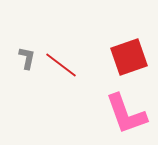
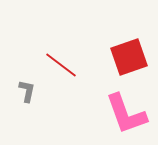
gray L-shape: moved 33 px down
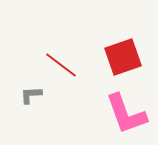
red square: moved 6 px left
gray L-shape: moved 4 px right, 4 px down; rotated 105 degrees counterclockwise
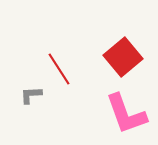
red square: rotated 21 degrees counterclockwise
red line: moved 2 px left, 4 px down; rotated 20 degrees clockwise
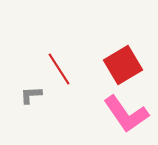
red square: moved 8 px down; rotated 9 degrees clockwise
pink L-shape: rotated 15 degrees counterclockwise
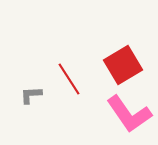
red line: moved 10 px right, 10 px down
pink L-shape: moved 3 px right
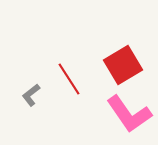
gray L-shape: rotated 35 degrees counterclockwise
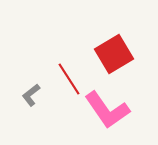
red square: moved 9 px left, 11 px up
pink L-shape: moved 22 px left, 4 px up
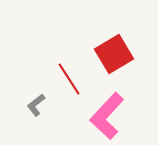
gray L-shape: moved 5 px right, 10 px down
pink L-shape: moved 6 px down; rotated 78 degrees clockwise
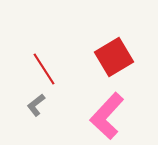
red square: moved 3 px down
red line: moved 25 px left, 10 px up
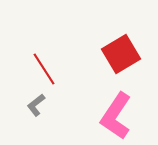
red square: moved 7 px right, 3 px up
pink L-shape: moved 9 px right; rotated 9 degrees counterclockwise
